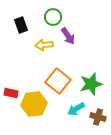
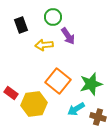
red rectangle: rotated 24 degrees clockwise
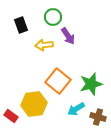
red rectangle: moved 23 px down
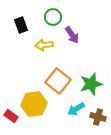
purple arrow: moved 4 px right, 1 px up
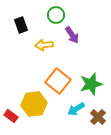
green circle: moved 3 px right, 2 px up
brown cross: rotated 28 degrees clockwise
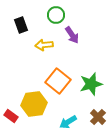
cyan arrow: moved 8 px left, 13 px down
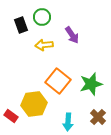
green circle: moved 14 px left, 2 px down
cyan arrow: rotated 54 degrees counterclockwise
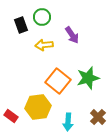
green star: moved 3 px left, 6 px up
yellow hexagon: moved 4 px right, 3 px down
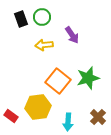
black rectangle: moved 6 px up
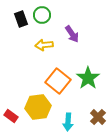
green circle: moved 2 px up
purple arrow: moved 1 px up
green star: rotated 20 degrees counterclockwise
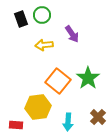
red rectangle: moved 5 px right, 9 px down; rotated 32 degrees counterclockwise
